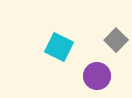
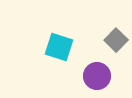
cyan square: rotated 8 degrees counterclockwise
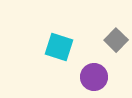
purple circle: moved 3 px left, 1 px down
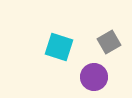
gray square: moved 7 px left, 2 px down; rotated 15 degrees clockwise
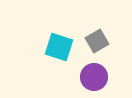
gray square: moved 12 px left, 1 px up
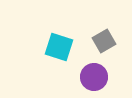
gray square: moved 7 px right
